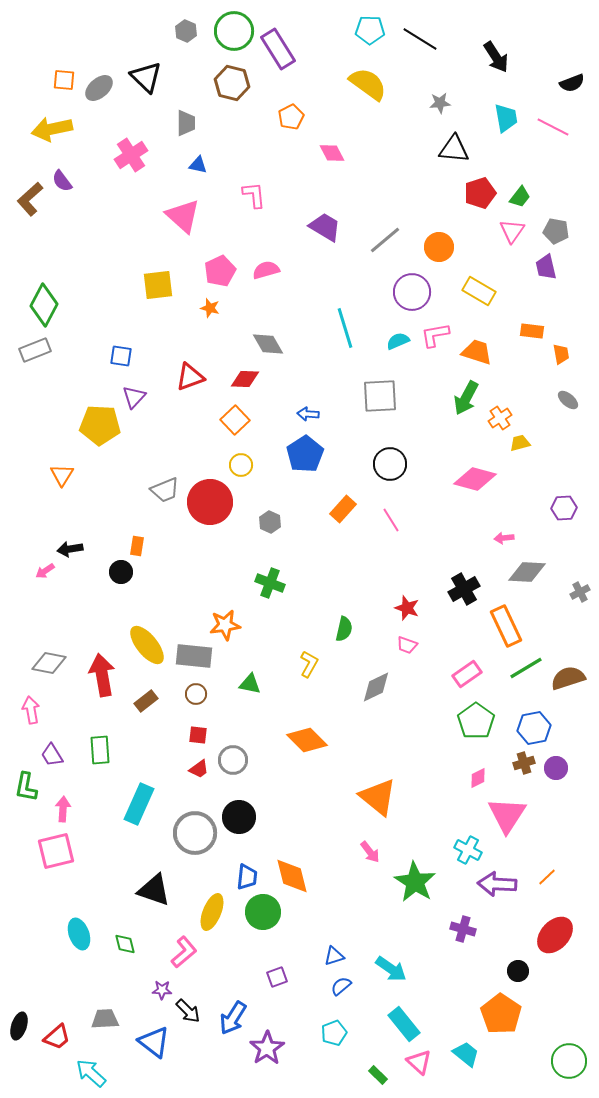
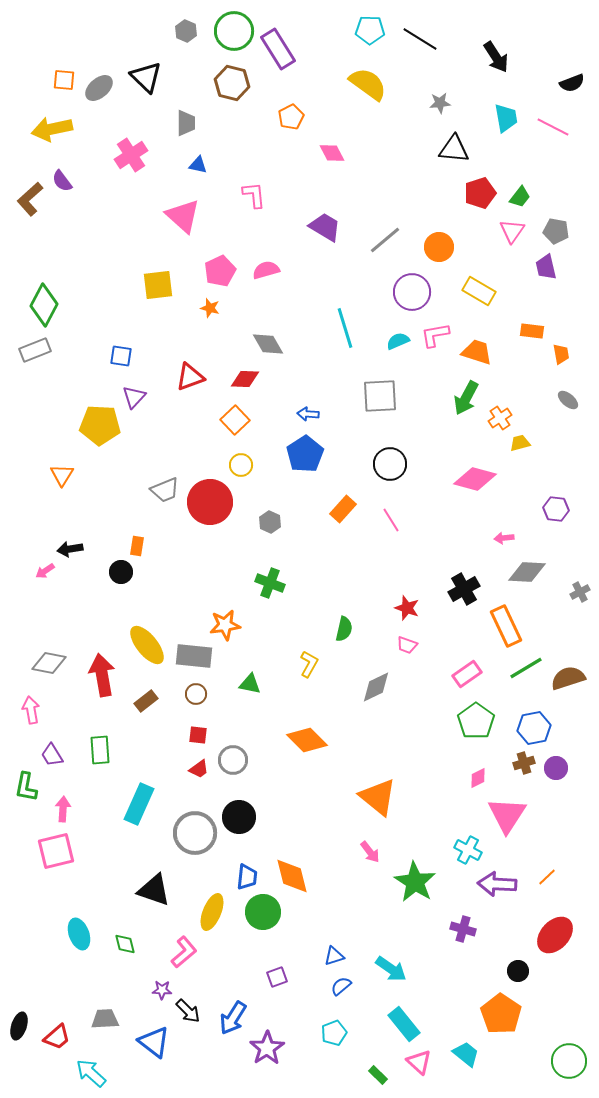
purple hexagon at (564, 508): moved 8 px left, 1 px down; rotated 10 degrees clockwise
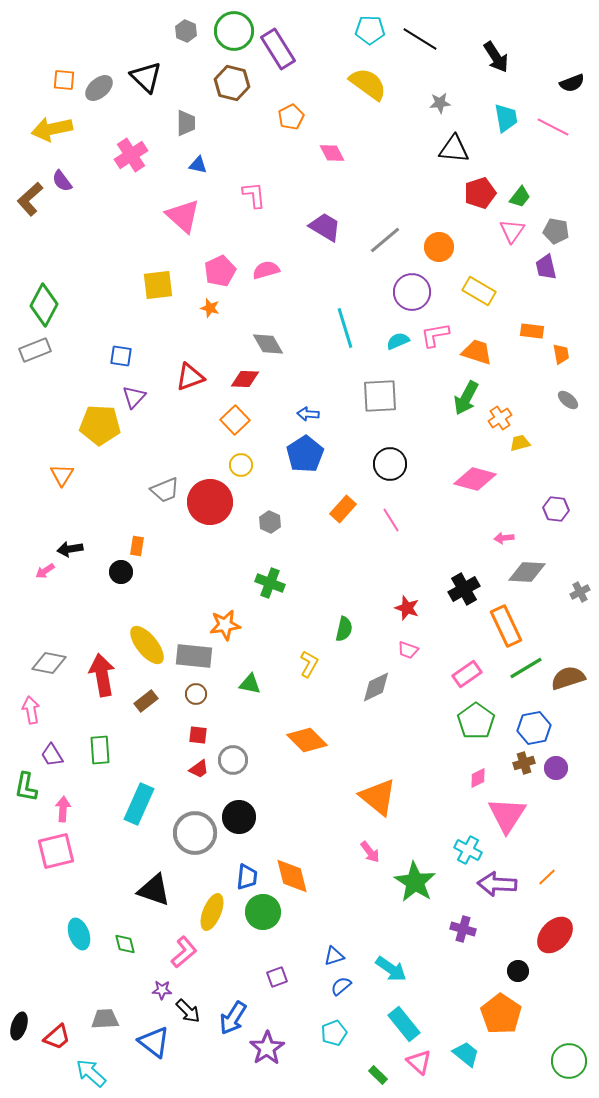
pink trapezoid at (407, 645): moved 1 px right, 5 px down
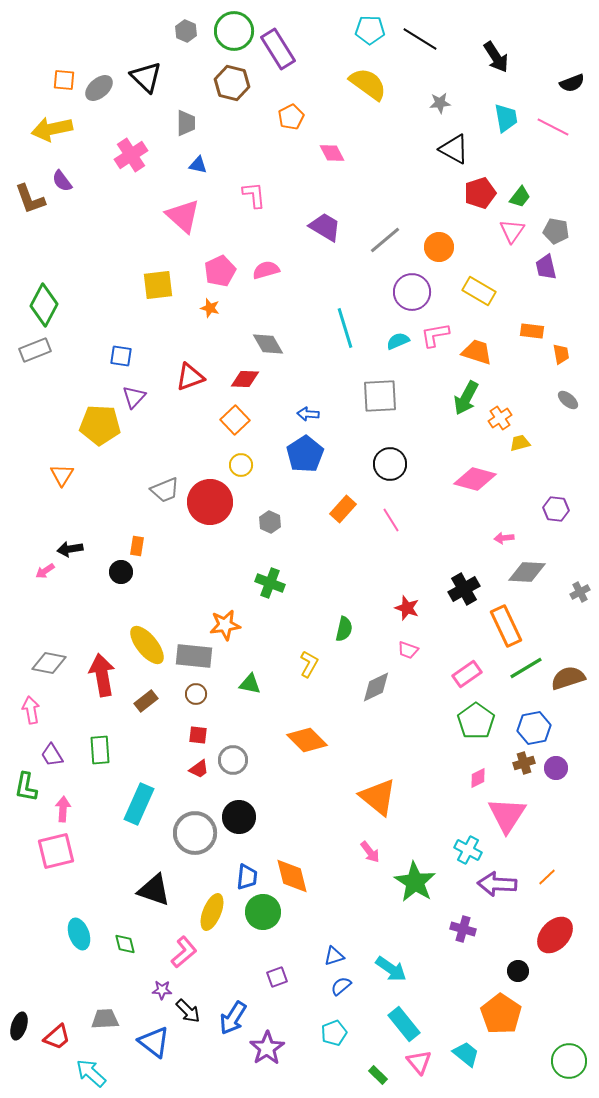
black triangle at (454, 149): rotated 24 degrees clockwise
brown L-shape at (30, 199): rotated 68 degrees counterclockwise
pink triangle at (419, 1062): rotated 8 degrees clockwise
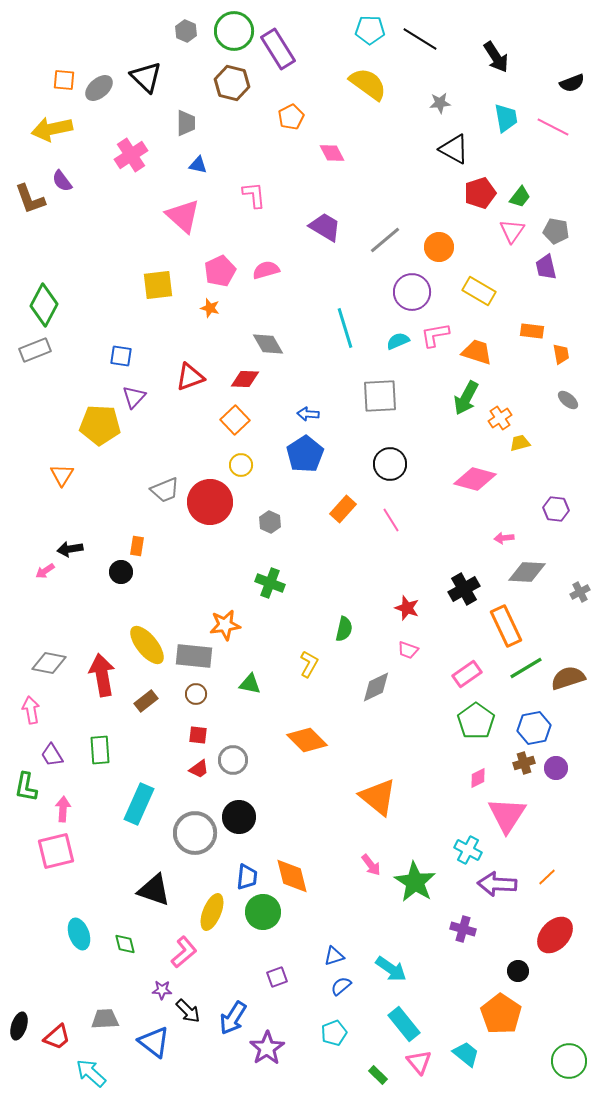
pink arrow at (370, 852): moved 1 px right, 13 px down
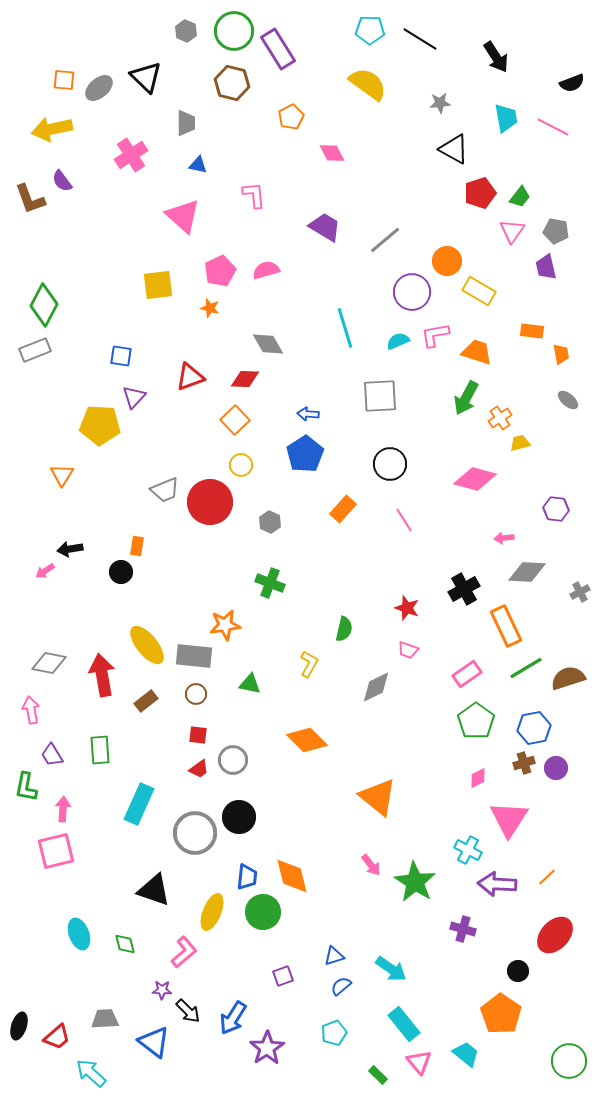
orange circle at (439, 247): moved 8 px right, 14 px down
pink line at (391, 520): moved 13 px right
pink triangle at (507, 815): moved 2 px right, 4 px down
purple square at (277, 977): moved 6 px right, 1 px up
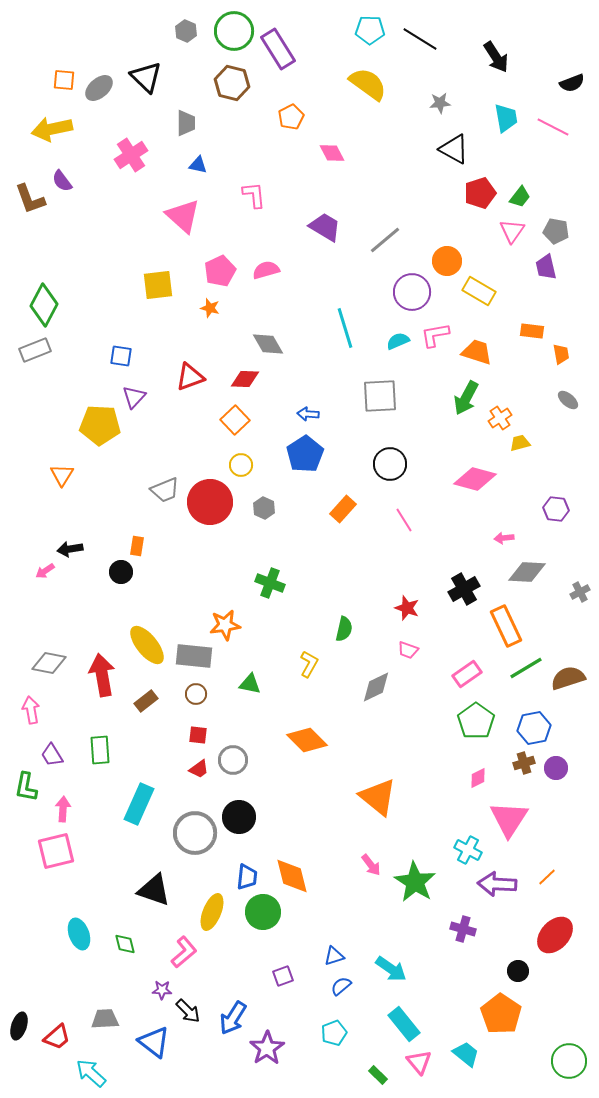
gray hexagon at (270, 522): moved 6 px left, 14 px up
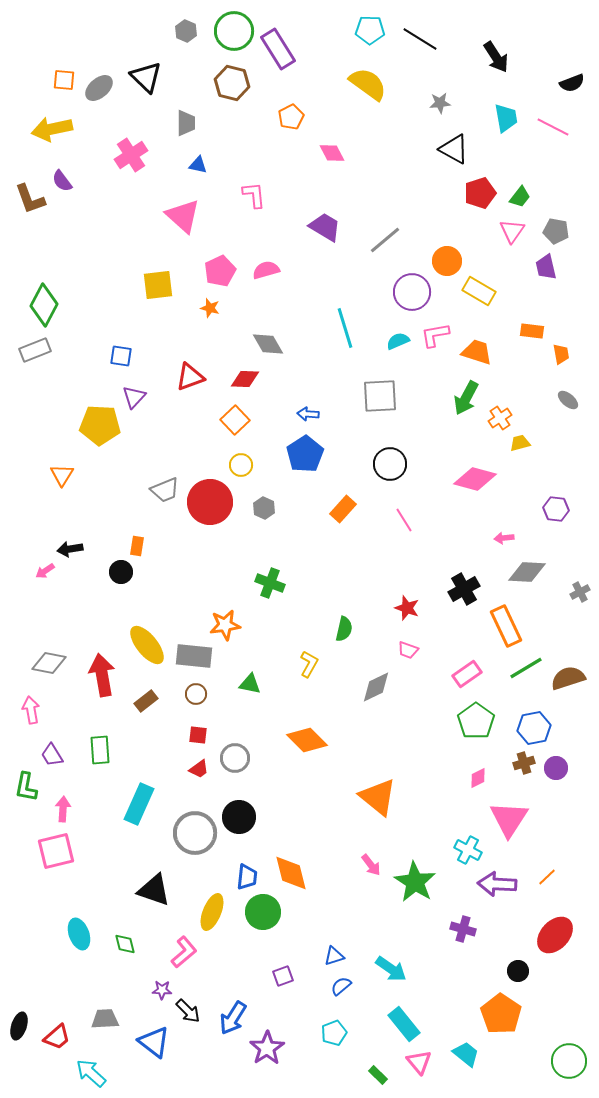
gray circle at (233, 760): moved 2 px right, 2 px up
orange diamond at (292, 876): moved 1 px left, 3 px up
